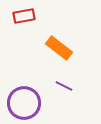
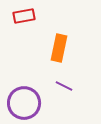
orange rectangle: rotated 64 degrees clockwise
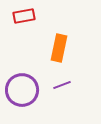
purple line: moved 2 px left, 1 px up; rotated 48 degrees counterclockwise
purple circle: moved 2 px left, 13 px up
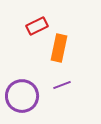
red rectangle: moved 13 px right, 10 px down; rotated 15 degrees counterclockwise
purple circle: moved 6 px down
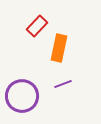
red rectangle: rotated 20 degrees counterclockwise
purple line: moved 1 px right, 1 px up
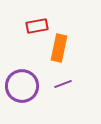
red rectangle: rotated 35 degrees clockwise
purple circle: moved 10 px up
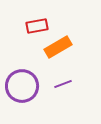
orange rectangle: moved 1 px left, 1 px up; rotated 48 degrees clockwise
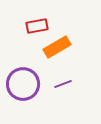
orange rectangle: moved 1 px left
purple circle: moved 1 px right, 2 px up
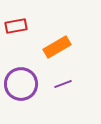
red rectangle: moved 21 px left
purple circle: moved 2 px left
